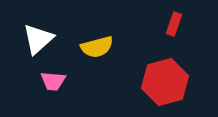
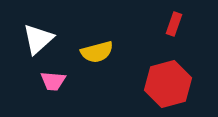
yellow semicircle: moved 5 px down
red hexagon: moved 3 px right, 2 px down
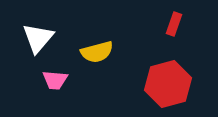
white triangle: moved 1 px up; rotated 8 degrees counterclockwise
pink trapezoid: moved 2 px right, 1 px up
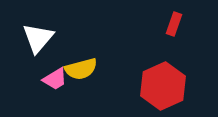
yellow semicircle: moved 16 px left, 17 px down
pink trapezoid: moved 1 px up; rotated 36 degrees counterclockwise
red hexagon: moved 5 px left, 2 px down; rotated 9 degrees counterclockwise
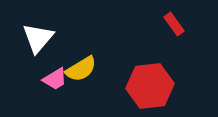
red rectangle: rotated 55 degrees counterclockwise
yellow semicircle: rotated 16 degrees counterclockwise
red hexagon: moved 13 px left; rotated 18 degrees clockwise
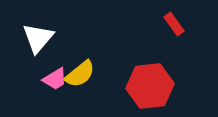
yellow semicircle: moved 1 px left, 5 px down; rotated 8 degrees counterclockwise
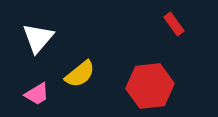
pink trapezoid: moved 18 px left, 15 px down
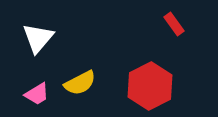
yellow semicircle: moved 9 px down; rotated 12 degrees clockwise
red hexagon: rotated 21 degrees counterclockwise
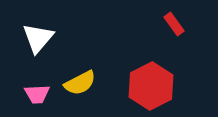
red hexagon: moved 1 px right
pink trapezoid: rotated 28 degrees clockwise
